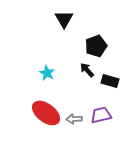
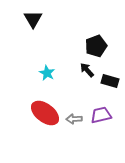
black triangle: moved 31 px left
red ellipse: moved 1 px left
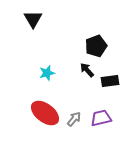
cyan star: rotated 28 degrees clockwise
black rectangle: rotated 24 degrees counterclockwise
purple trapezoid: moved 3 px down
gray arrow: rotated 133 degrees clockwise
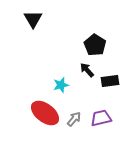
black pentagon: moved 1 px left, 1 px up; rotated 20 degrees counterclockwise
cyan star: moved 14 px right, 12 px down
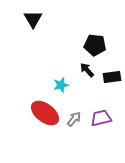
black pentagon: rotated 25 degrees counterclockwise
black rectangle: moved 2 px right, 4 px up
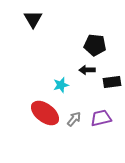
black arrow: rotated 49 degrees counterclockwise
black rectangle: moved 5 px down
